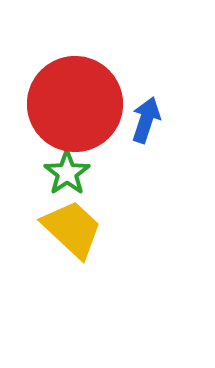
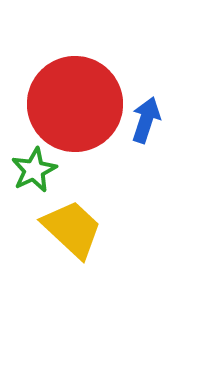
green star: moved 33 px left, 3 px up; rotated 9 degrees clockwise
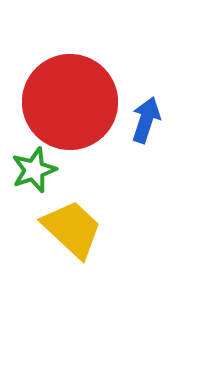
red circle: moved 5 px left, 2 px up
green star: rotated 6 degrees clockwise
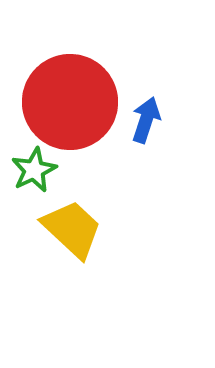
green star: rotated 6 degrees counterclockwise
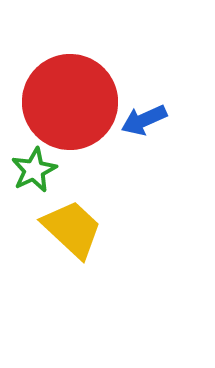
blue arrow: moved 2 px left; rotated 132 degrees counterclockwise
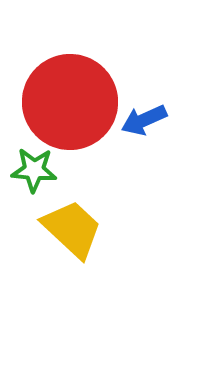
green star: rotated 30 degrees clockwise
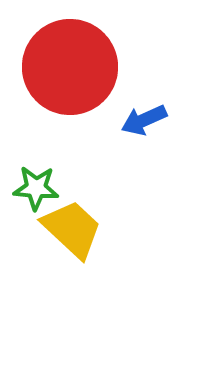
red circle: moved 35 px up
green star: moved 2 px right, 18 px down
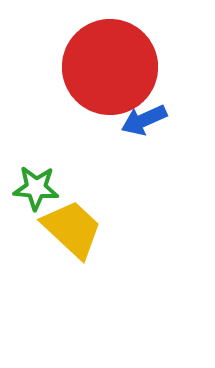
red circle: moved 40 px right
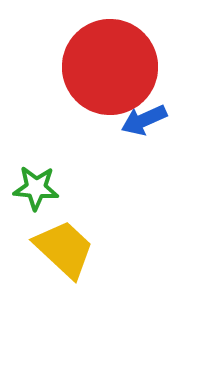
yellow trapezoid: moved 8 px left, 20 px down
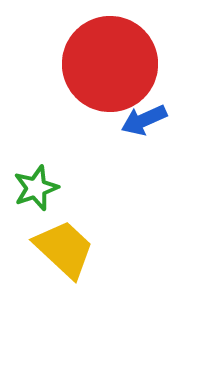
red circle: moved 3 px up
green star: rotated 24 degrees counterclockwise
